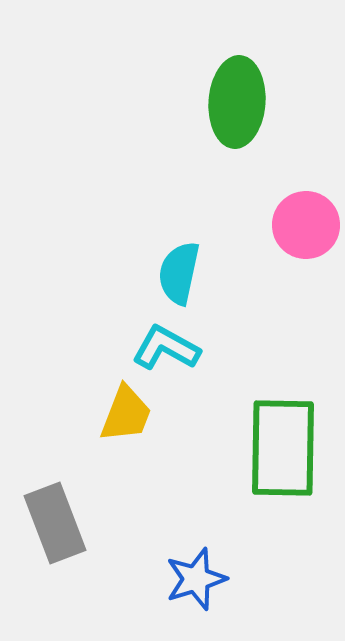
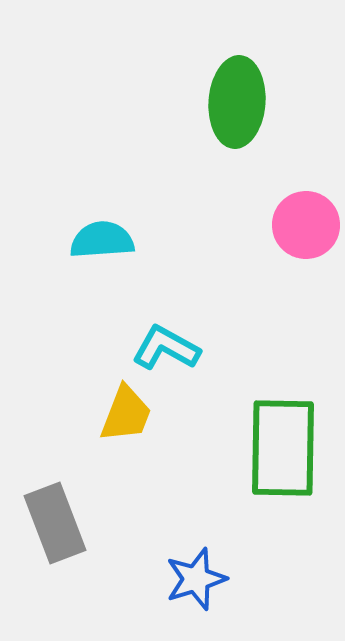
cyan semicircle: moved 77 px left, 33 px up; rotated 74 degrees clockwise
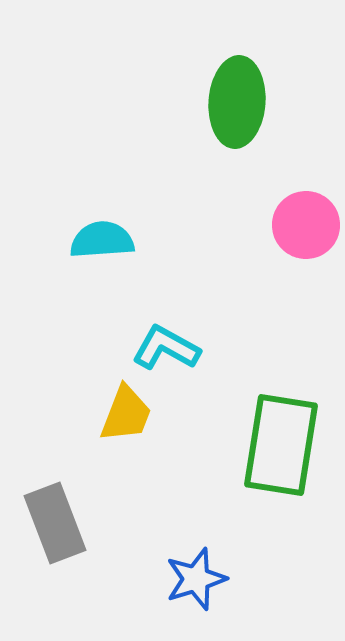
green rectangle: moved 2 px left, 3 px up; rotated 8 degrees clockwise
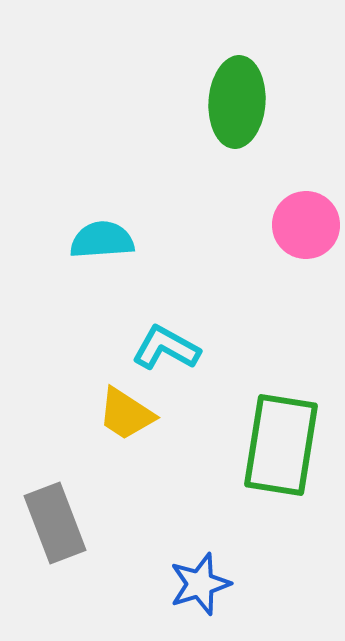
yellow trapezoid: rotated 102 degrees clockwise
blue star: moved 4 px right, 5 px down
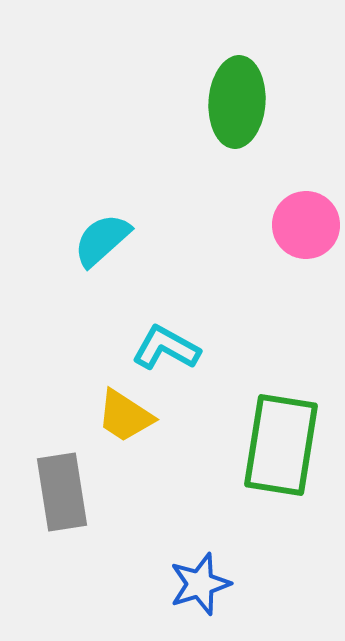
cyan semicircle: rotated 38 degrees counterclockwise
yellow trapezoid: moved 1 px left, 2 px down
gray rectangle: moved 7 px right, 31 px up; rotated 12 degrees clockwise
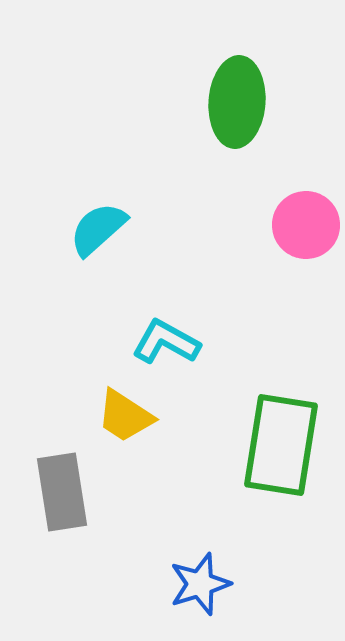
cyan semicircle: moved 4 px left, 11 px up
cyan L-shape: moved 6 px up
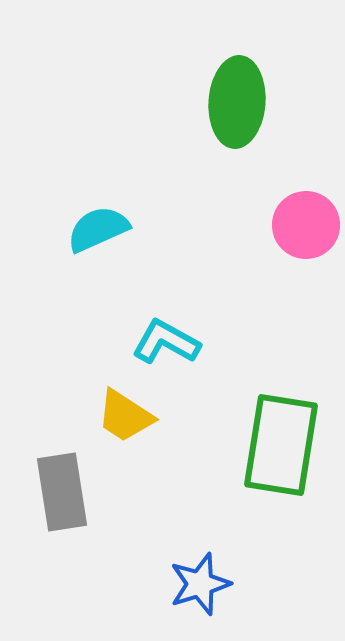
cyan semicircle: rotated 18 degrees clockwise
